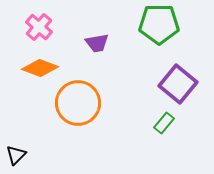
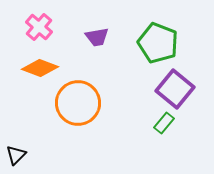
green pentagon: moved 1 px left, 19 px down; rotated 21 degrees clockwise
purple trapezoid: moved 6 px up
purple square: moved 3 px left, 5 px down
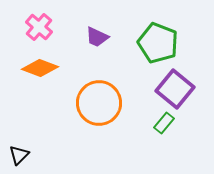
purple trapezoid: rotated 35 degrees clockwise
orange circle: moved 21 px right
black triangle: moved 3 px right
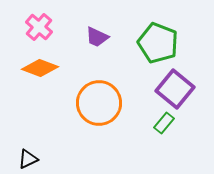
black triangle: moved 9 px right, 4 px down; rotated 20 degrees clockwise
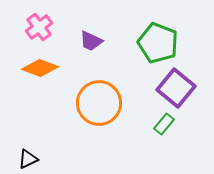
pink cross: rotated 12 degrees clockwise
purple trapezoid: moved 6 px left, 4 px down
purple square: moved 1 px right, 1 px up
green rectangle: moved 1 px down
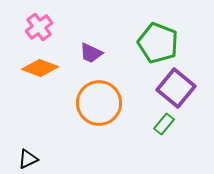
purple trapezoid: moved 12 px down
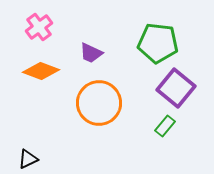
green pentagon: rotated 15 degrees counterclockwise
orange diamond: moved 1 px right, 3 px down
green rectangle: moved 1 px right, 2 px down
